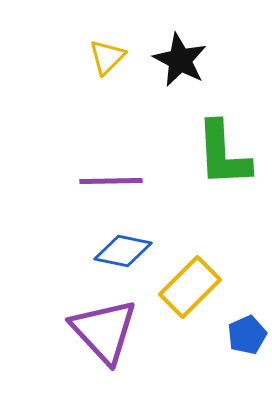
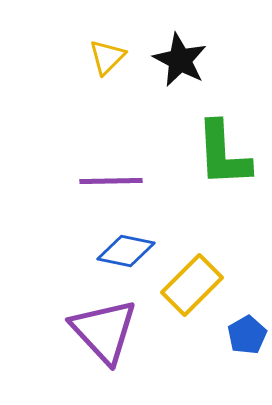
blue diamond: moved 3 px right
yellow rectangle: moved 2 px right, 2 px up
blue pentagon: rotated 6 degrees counterclockwise
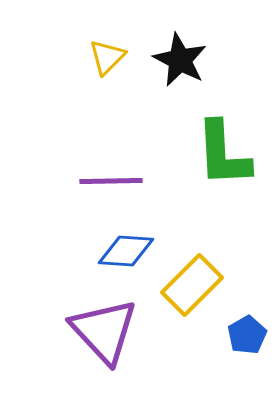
blue diamond: rotated 8 degrees counterclockwise
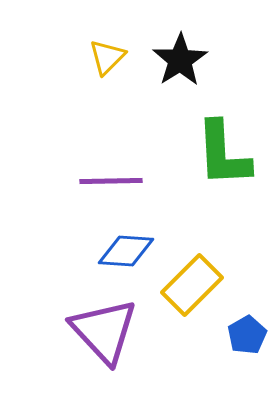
black star: rotated 12 degrees clockwise
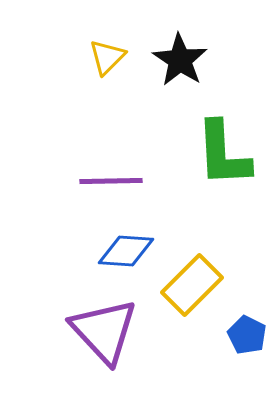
black star: rotated 6 degrees counterclockwise
blue pentagon: rotated 15 degrees counterclockwise
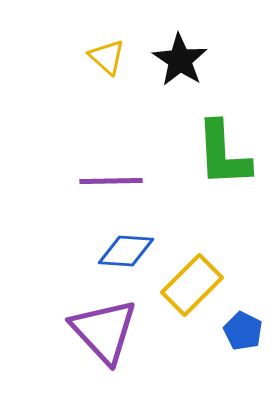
yellow triangle: rotated 33 degrees counterclockwise
blue pentagon: moved 4 px left, 4 px up
